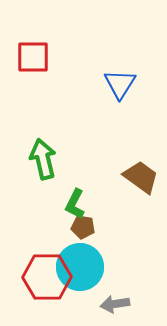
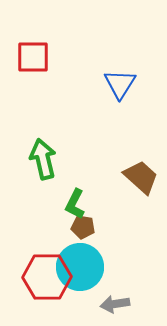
brown trapezoid: rotated 6 degrees clockwise
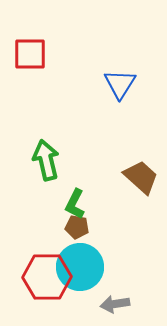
red square: moved 3 px left, 3 px up
green arrow: moved 3 px right, 1 px down
brown pentagon: moved 6 px left
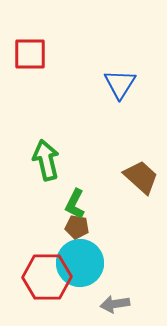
cyan circle: moved 4 px up
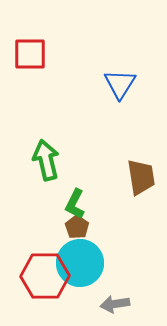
brown trapezoid: rotated 39 degrees clockwise
brown pentagon: rotated 25 degrees clockwise
red hexagon: moved 2 px left, 1 px up
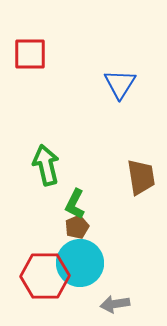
green arrow: moved 5 px down
brown pentagon: rotated 15 degrees clockwise
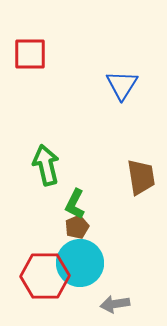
blue triangle: moved 2 px right, 1 px down
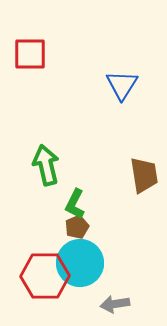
brown trapezoid: moved 3 px right, 2 px up
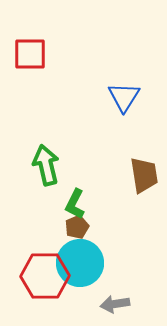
blue triangle: moved 2 px right, 12 px down
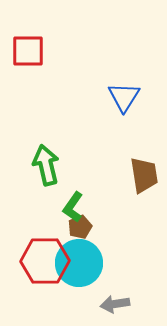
red square: moved 2 px left, 3 px up
green L-shape: moved 2 px left, 3 px down; rotated 8 degrees clockwise
brown pentagon: moved 3 px right
cyan circle: moved 1 px left
red hexagon: moved 15 px up
